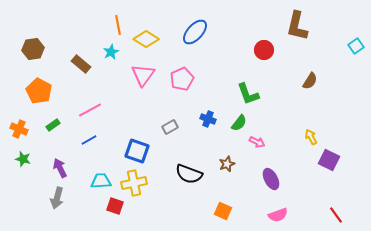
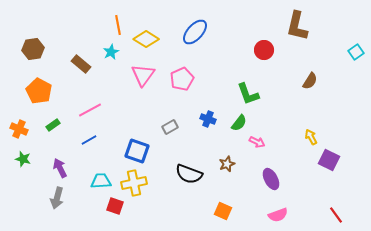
cyan square: moved 6 px down
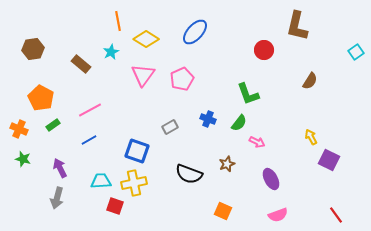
orange line: moved 4 px up
orange pentagon: moved 2 px right, 7 px down
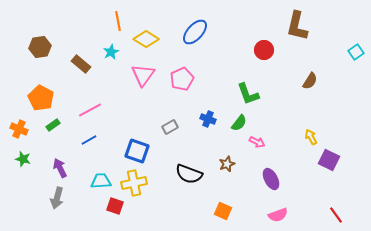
brown hexagon: moved 7 px right, 2 px up
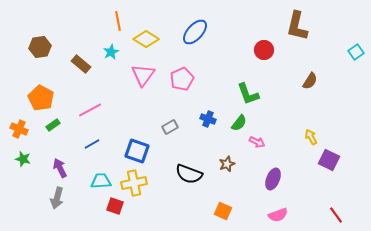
blue line: moved 3 px right, 4 px down
purple ellipse: moved 2 px right; rotated 50 degrees clockwise
